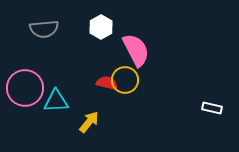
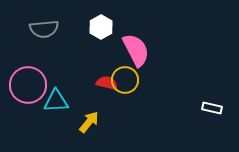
pink circle: moved 3 px right, 3 px up
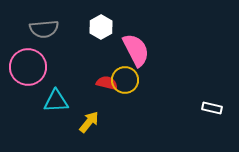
pink circle: moved 18 px up
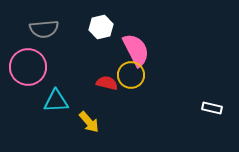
white hexagon: rotated 15 degrees clockwise
yellow circle: moved 6 px right, 5 px up
yellow arrow: rotated 100 degrees clockwise
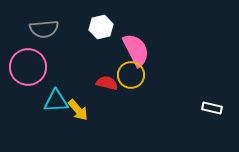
yellow arrow: moved 11 px left, 12 px up
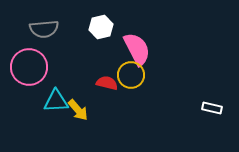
pink semicircle: moved 1 px right, 1 px up
pink circle: moved 1 px right
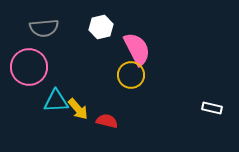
gray semicircle: moved 1 px up
red semicircle: moved 38 px down
yellow arrow: moved 1 px up
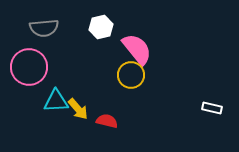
pink semicircle: rotated 12 degrees counterclockwise
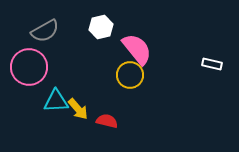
gray semicircle: moved 1 px right, 3 px down; rotated 24 degrees counterclockwise
yellow circle: moved 1 px left
white rectangle: moved 44 px up
